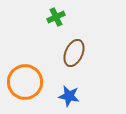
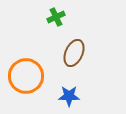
orange circle: moved 1 px right, 6 px up
blue star: rotated 10 degrees counterclockwise
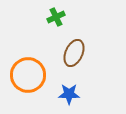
orange circle: moved 2 px right, 1 px up
blue star: moved 2 px up
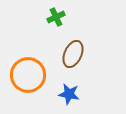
brown ellipse: moved 1 px left, 1 px down
blue star: rotated 10 degrees clockwise
